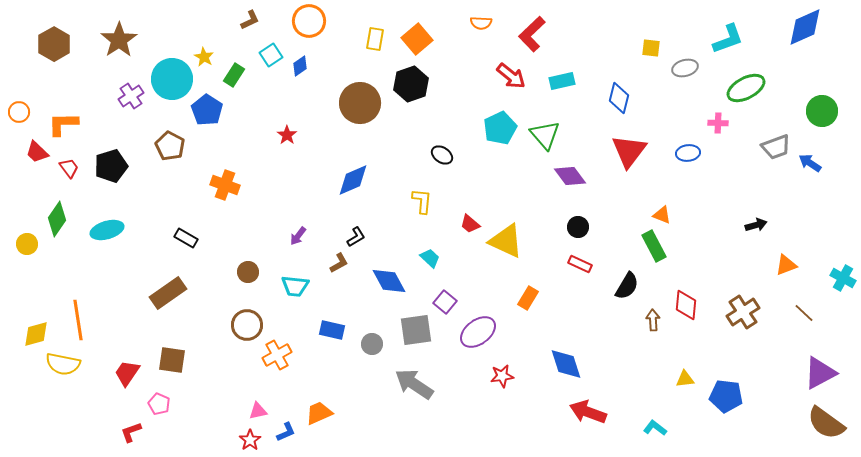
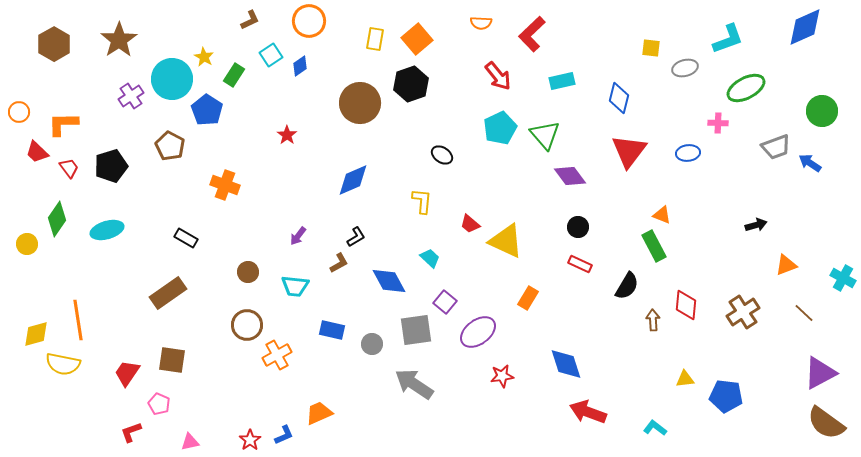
red arrow at (511, 76): moved 13 px left; rotated 12 degrees clockwise
pink triangle at (258, 411): moved 68 px left, 31 px down
blue L-shape at (286, 432): moved 2 px left, 3 px down
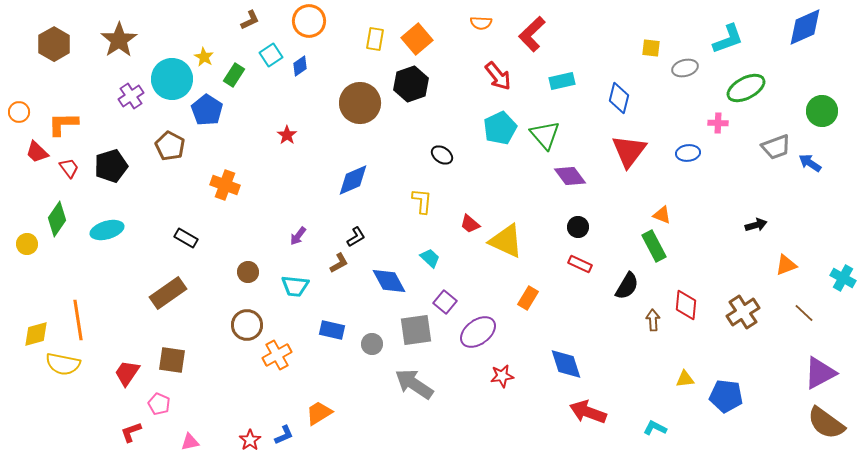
orange trapezoid at (319, 413): rotated 8 degrees counterclockwise
cyan L-shape at (655, 428): rotated 10 degrees counterclockwise
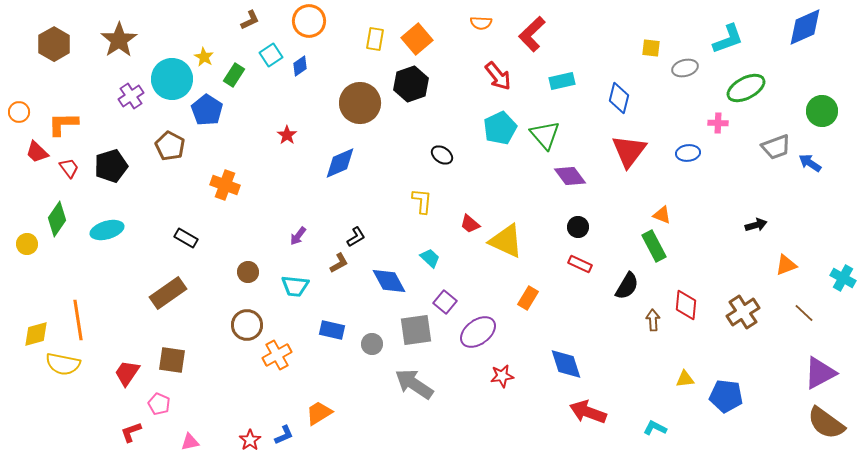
blue diamond at (353, 180): moved 13 px left, 17 px up
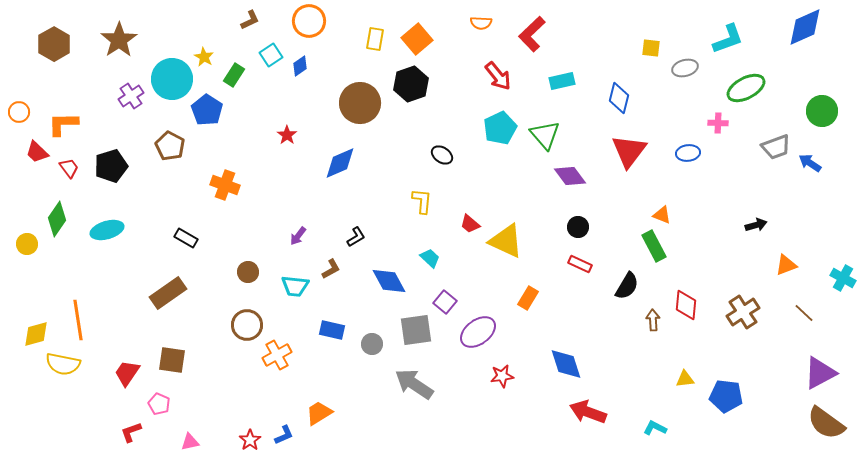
brown L-shape at (339, 263): moved 8 px left, 6 px down
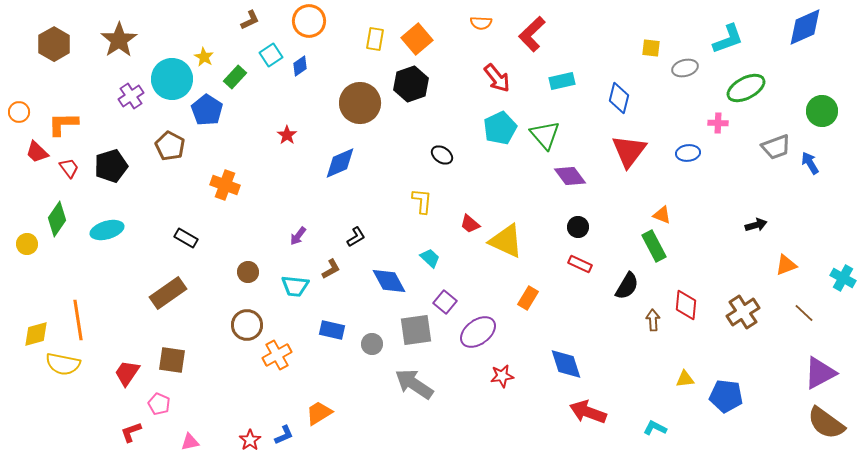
green rectangle at (234, 75): moved 1 px right, 2 px down; rotated 10 degrees clockwise
red arrow at (498, 76): moved 1 px left, 2 px down
blue arrow at (810, 163): rotated 25 degrees clockwise
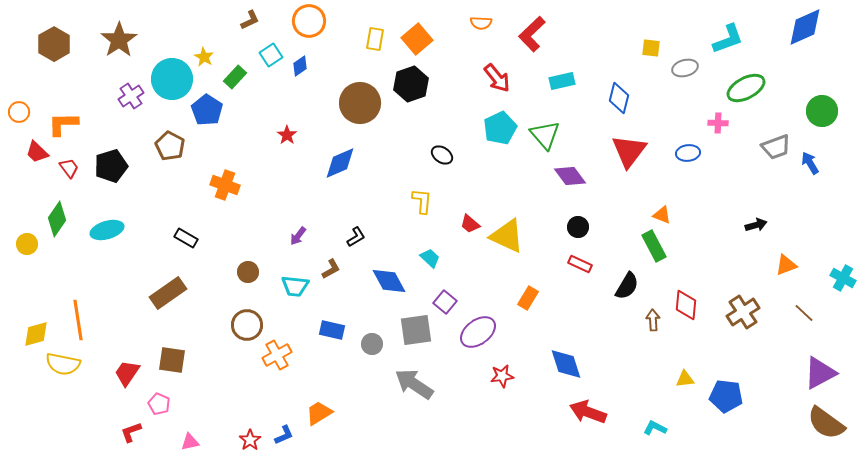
yellow triangle at (506, 241): moved 1 px right, 5 px up
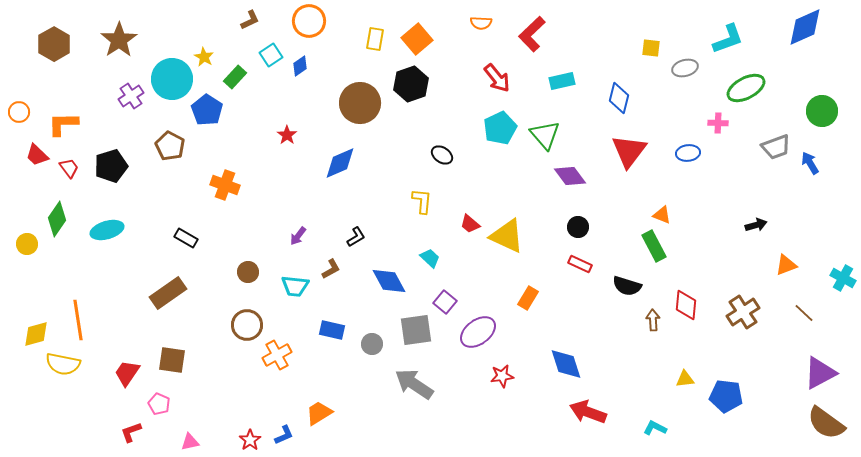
red trapezoid at (37, 152): moved 3 px down
black semicircle at (627, 286): rotated 76 degrees clockwise
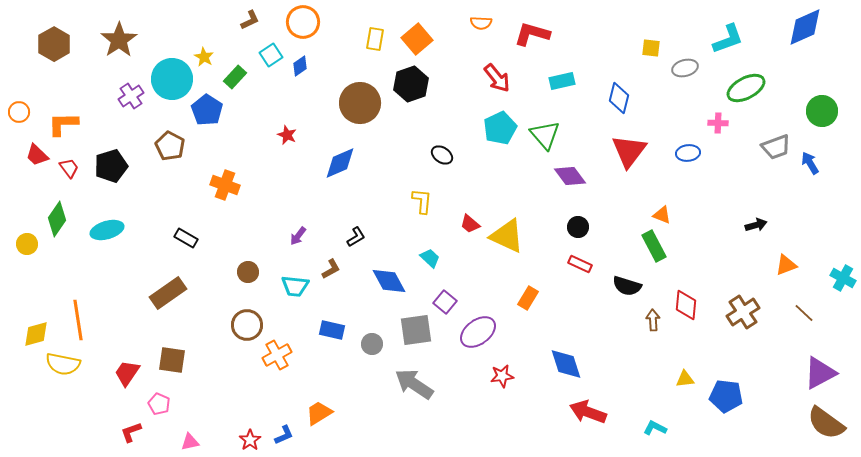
orange circle at (309, 21): moved 6 px left, 1 px down
red L-shape at (532, 34): rotated 60 degrees clockwise
red star at (287, 135): rotated 12 degrees counterclockwise
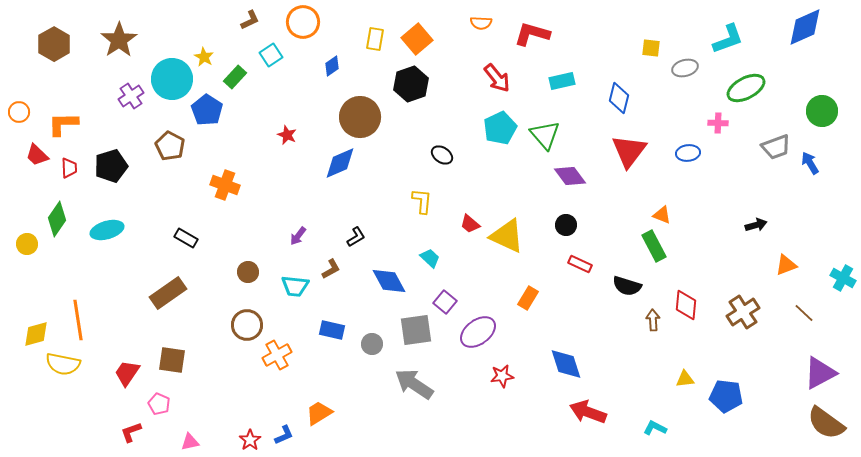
blue diamond at (300, 66): moved 32 px right
brown circle at (360, 103): moved 14 px down
red trapezoid at (69, 168): rotated 35 degrees clockwise
black circle at (578, 227): moved 12 px left, 2 px up
